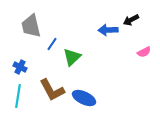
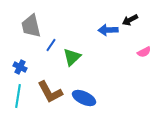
black arrow: moved 1 px left
blue line: moved 1 px left, 1 px down
brown L-shape: moved 2 px left, 2 px down
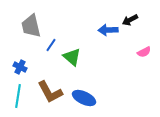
green triangle: rotated 36 degrees counterclockwise
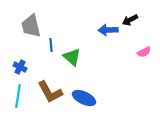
blue line: rotated 40 degrees counterclockwise
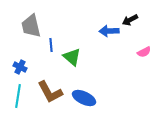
blue arrow: moved 1 px right, 1 px down
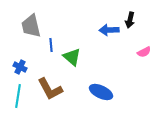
black arrow: rotated 49 degrees counterclockwise
blue arrow: moved 1 px up
brown L-shape: moved 3 px up
blue ellipse: moved 17 px right, 6 px up
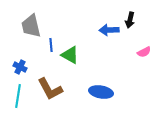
green triangle: moved 2 px left, 2 px up; rotated 12 degrees counterclockwise
blue ellipse: rotated 15 degrees counterclockwise
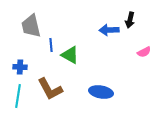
blue cross: rotated 24 degrees counterclockwise
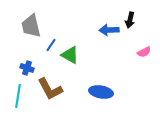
blue line: rotated 40 degrees clockwise
blue cross: moved 7 px right, 1 px down; rotated 16 degrees clockwise
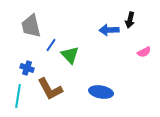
green triangle: rotated 18 degrees clockwise
